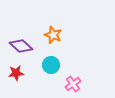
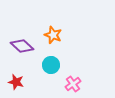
purple diamond: moved 1 px right
red star: moved 9 px down; rotated 21 degrees clockwise
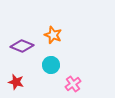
purple diamond: rotated 20 degrees counterclockwise
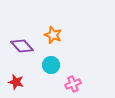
purple diamond: rotated 25 degrees clockwise
pink cross: rotated 14 degrees clockwise
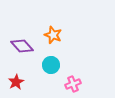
red star: rotated 28 degrees clockwise
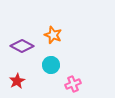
purple diamond: rotated 20 degrees counterclockwise
red star: moved 1 px right, 1 px up
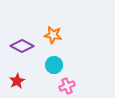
orange star: rotated 12 degrees counterclockwise
cyan circle: moved 3 px right
pink cross: moved 6 px left, 2 px down
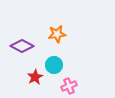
orange star: moved 4 px right, 1 px up; rotated 18 degrees counterclockwise
red star: moved 18 px right, 4 px up
pink cross: moved 2 px right
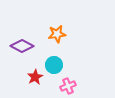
pink cross: moved 1 px left
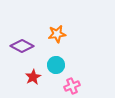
cyan circle: moved 2 px right
red star: moved 2 px left
pink cross: moved 4 px right
